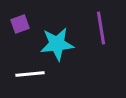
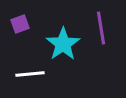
cyan star: moved 6 px right; rotated 28 degrees counterclockwise
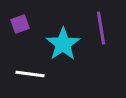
white line: rotated 12 degrees clockwise
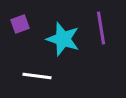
cyan star: moved 5 px up; rotated 20 degrees counterclockwise
white line: moved 7 px right, 2 px down
